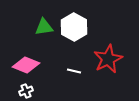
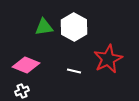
white cross: moved 4 px left
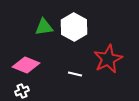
white line: moved 1 px right, 3 px down
